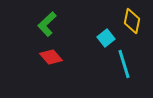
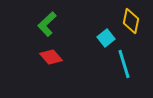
yellow diamond: moved 1 px left
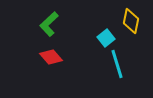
green L-shape: moved 2 px right
cyan line: moved 7 px left
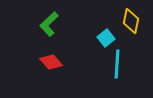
red diamond: moved 5 px down
cyan line: rotated 20 degrees clockwise
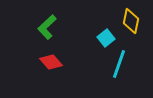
green L-shape: moved 2 px left, 3 px down
cyan line: moved 2 px right; rotated 16 degrees clockwise
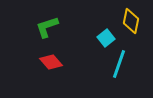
green L-shape: rotated 25 degrees clockwise
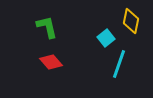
green L-shape: rotated 95 degrees clockwise
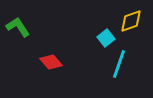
yellow diamond: rotated 60 degrees clockwise
green L-shape: moved 29 px left; rotated 20 degrees counterclockwise
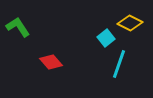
yellow diamond: moved 1 px left, 2 px down; rotated 45 degrees clockwise
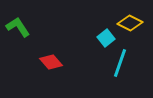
cyan line: moved 1 px right, 1 px up
